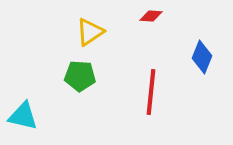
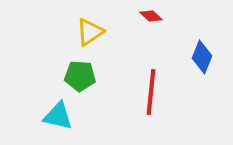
red diamond: rotated 40 degrees clockwise
cyan triangle: moved 35 px right
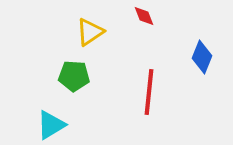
red diamond: moved 7 px left; rotated 25 degrees clockwise
green pentagon: moved 6 px left
red line: moved 2 px left
cyan triangle: moved 7 px left, 9 px down; rotated 44 degrees counterclockwise
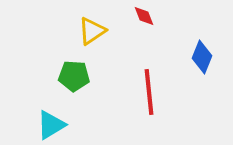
yellow triangle: moved 2 px right, 1 px up
red line: rotated 12 degrees counterclockwise
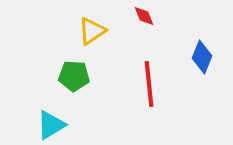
red line: moved 8 px up
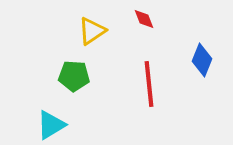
red diamond: moved 3 px down
blue diamond: moved 3 px down
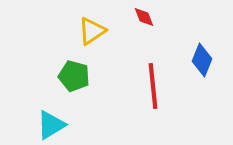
red diamond: moved 2 px up
green pentagon: rotated 12 degrees clockwise
red line: moved 4 px right, 2 px down
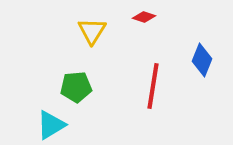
red diamond: rotated 50 degrees counterclockwise
yellow triangle: rotated 24 degrees counterclockwise
green pentagon: moved 2 px right, 11 px down; rotated 20 degrees counterclockwise
red line: rotated 15 degrees clockwise
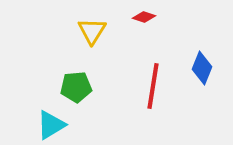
blue diamond: moved 8 px down
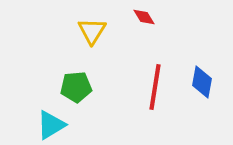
red diamond: rotated 40 degrees clockwise
blue diamond: moved 14 px down; rotated 12 degrees counterclockwise
red line: moved 2 px right, 1 px down
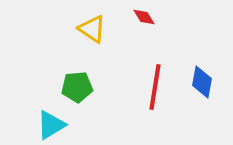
yellow triangle: moved 2 px up; rotated 28 degrees counterclockwise
green pentagon: moved 1 px right
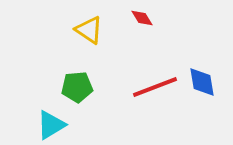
red diamond: moved 2 px left, 1 px down
yellow triangle: moved 3 px left, 1 px down
blue diamond: rotated 20 degrees counterclockwise
red line: rotated 60 degrees clockwise
